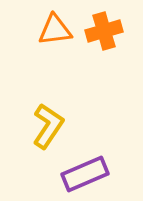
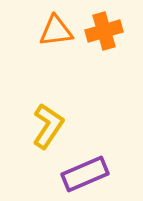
orange triangle: moved 1 px right, 1 px down
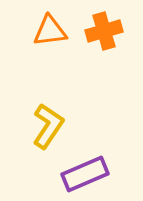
orange triangle: moved 6 px left
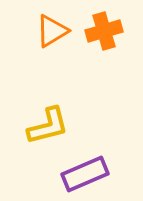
orange triangle: moved 2 px right; rotated 24 degrees counterclockwise
yellow L-shape: rotated 42 degrees clockwise
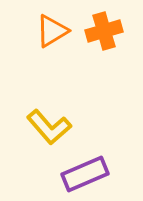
yellow L-shape: moved 1 px right, 1 px down; rotated 63 degrees clockwise
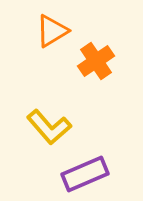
orange cross: moved 8 px left, 30 px down; rotated 18 degrees counterclockwise
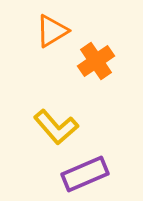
yellow L-shape: moved 7 px right
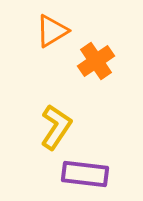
yellow L-shape: rotated 105 degrees counterclockwise
purple rectangle: rotated 30 degrees clockwise
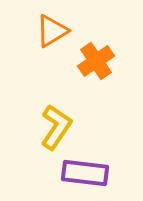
purple rectangle: moved 1 px up
